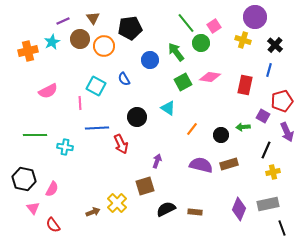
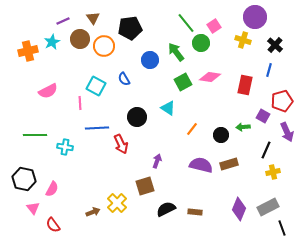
gray rectangle at (268, 204): moved 3 px down; rotated 15 degrees counterclockwise
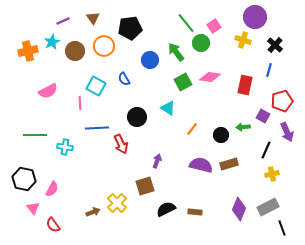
brown circle at (80, 39): moved 5 px left, 12 px down
yellow cross at (273, 172): moved 1 px left, 2 px down
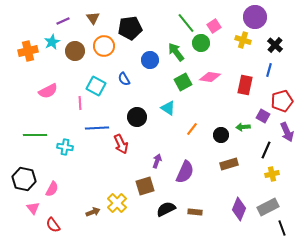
purple semicircle at (201, 165): moved 16 px left, 7 px down; rotated 100 degrees clockwise
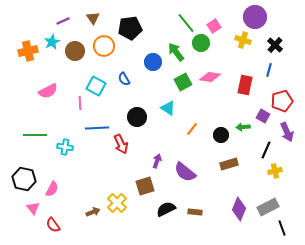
blue circle at (150, 60): moved 3 px right, 2 px down
purple semicircle at (185, 172): rotated 105 degrees clockwise
yellow cross at (272, 174): moved 3 px right, 3 px up
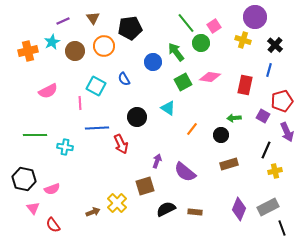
green arrow at (243, 127): moved 9 px left, 9 px up
pink semicircle at (52, 189): rotated 42 degrees clockwise
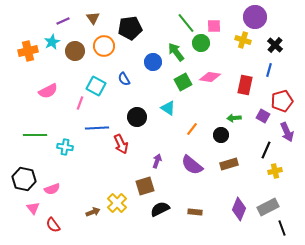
pink square at (214, 26): rotated 32 degrees clockwise
pink line at (80, 103): rotated 24 degrees clockwise
purple semicircle at (185, 172): moved 7 px right, 7 px up
black semicircle at (166, 209): moved 6 px left
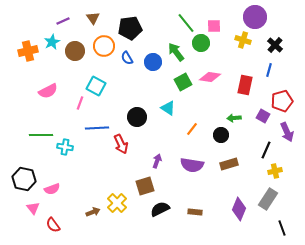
blue semicircle at (124, 79): moved 3 px right, 21 px up
green line at (35, 135): moved 6 px right
purple semicircle at (192, 165): rotated 30 degrees counterclockwise
gray rectangle at (268, 207): moved 8 px up; rotated 30 degrees counterclockwise
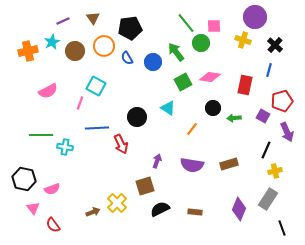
black circle at (221, 135): moved 8 px left, 27 px up
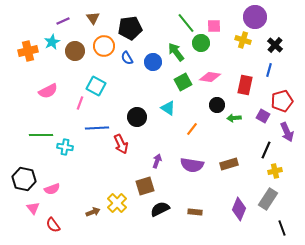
black circle at (213, 108): moved 4 px right, 3 px up
